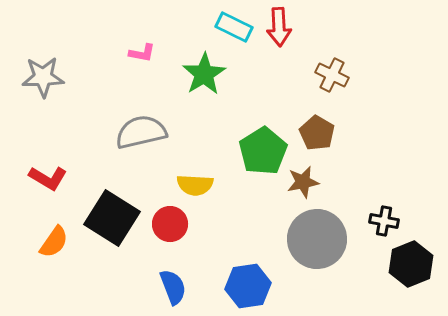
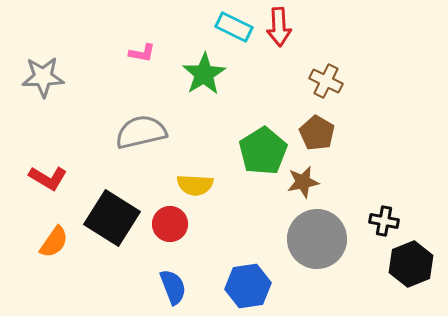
brown cross: moved 6 px left, 6 px down
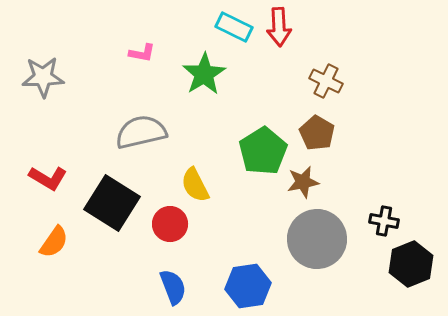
yellow semicircle: rotated 60 degrees clockwise
black square: moved 15 px up
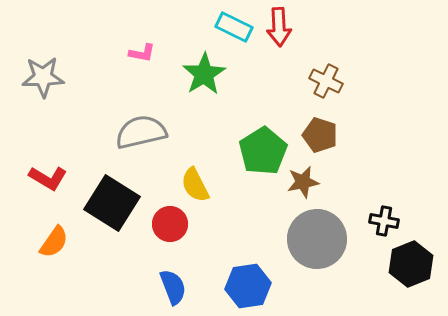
brown pentagon: moved 3 px right, 2 px down; rotated 12 degrees counterclockwise
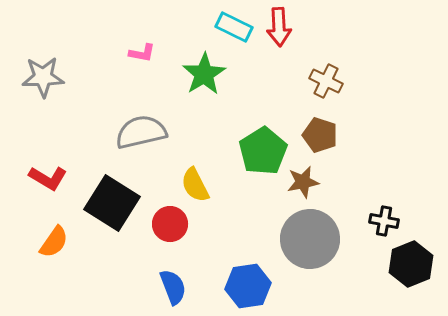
gray circle: moved 7 px left
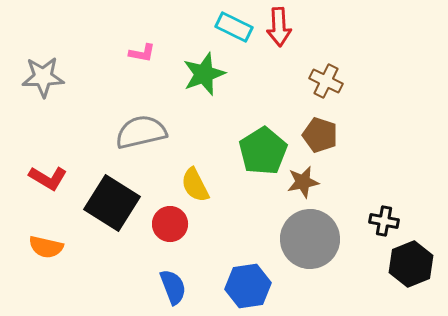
green star: rotated 12 degrees clockwise
orange semicircle: moved 8 px left, 5 px down; rotated 68 degrees clockwise
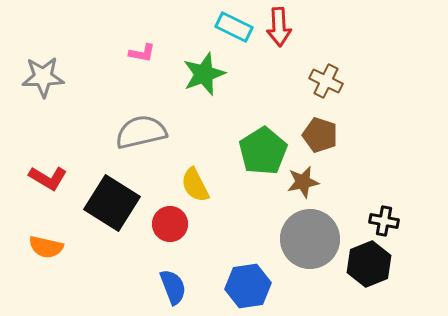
black hexagon: moved 42 px left
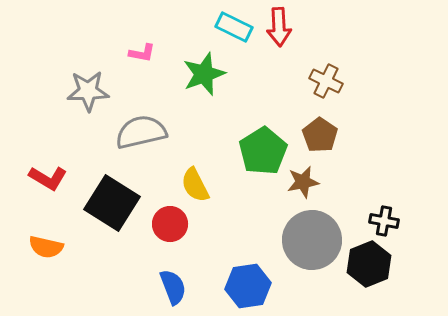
gray star: moved 45 px right, 14 px down
brown pentagon: rotated 16 degrees clockwise
gray circle: moved 2 px right, 1 px down
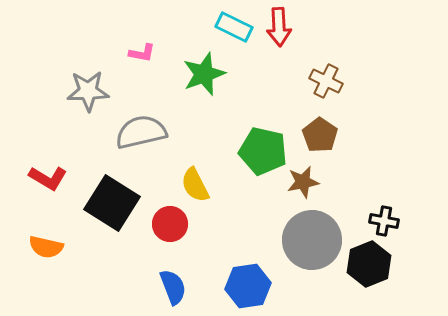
green pentagon: rotated 27 degrees counterclockwise
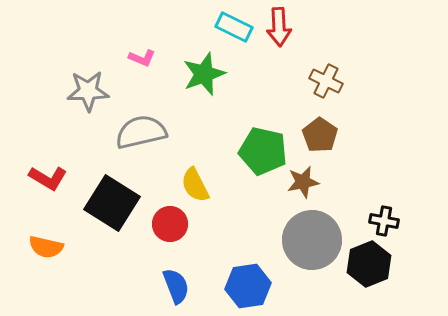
pink L-shape: moved 5 px down; rotated 12 degrees clockwise
blue semicircle: moved 3 px right, 1 px up
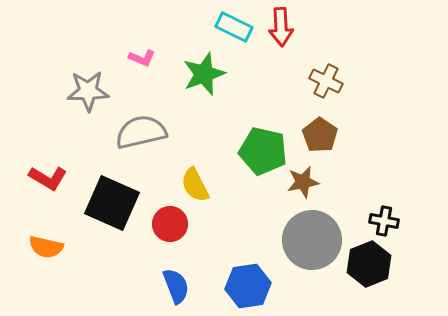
red arrow: moved 2 px right
black square: rotated 8 degrees counterclockwise
